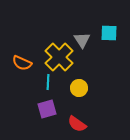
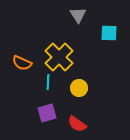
gray triangle: moved 4 px left, 25 px up
purple square: moved 4 px down
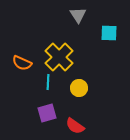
red semicircle: moved 2 px left, 2 px down
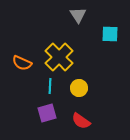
cyan square: moved 1 px right, 1 px down
cyan line: moved 2 px right, 4 px down
red semicircle: moved 6 px right, 5 px up
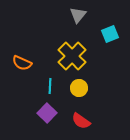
gray triangle: rotated 12 degrees clockwise
cyan square: rotated 24 degrees counterclockwise
yellow cross: moved 13 px right, 1 px up
purple square: rotated 30 degrees counterclockwise
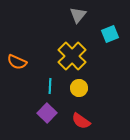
orange semicircle: moved 5 px left, 1 px up
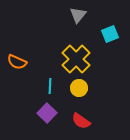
yellow cross: moved 4 px right, 3 px down
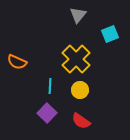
yellow circle: moved 1 px right, 2 px down
